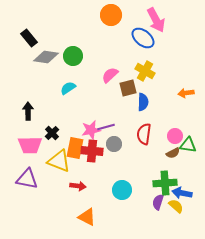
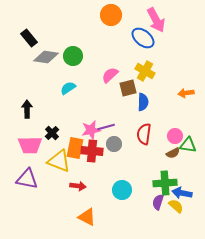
black arrow: moved 1 px left, 2 px up
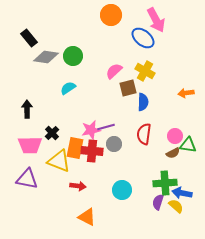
pink semicircle: moved 4 px right, 4 px up
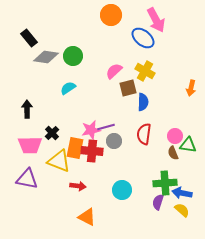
orange arrow: moved 5 px right, 5 px up; rotated 70 degrees counterclockwise
gray circle: moved 3 px up
brown semicircle: rotated 96 degrees clockwise
yellow semicircle: moved 6 px right, 4 px down
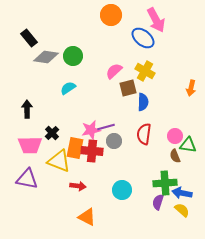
brown semicircle: moved 2 px right, 3 px down
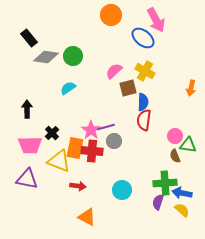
pink star: rotated 24 degrees counterclockwise
red semicircle: moved 14 px up
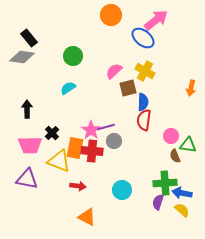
pink arrow: rotated 100 degrees counterclockwise
gray diamond: moved 24 px left
pink circle: moved 4 px left
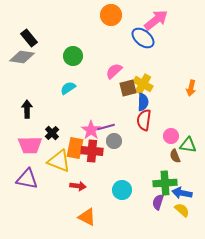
yellow cross: moved 2 px left, 13 px down
